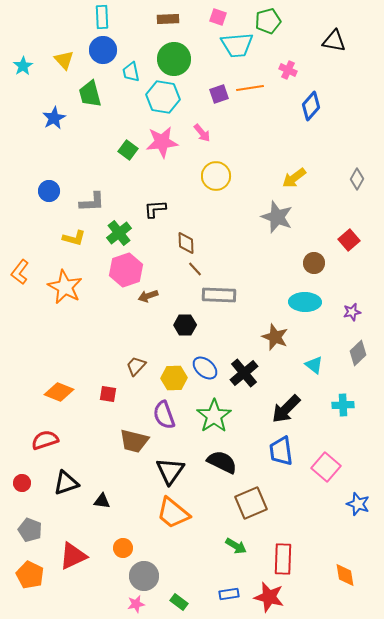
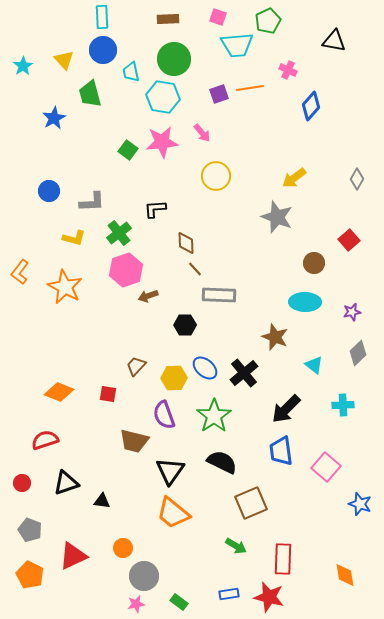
green pentagon at (268, 21): rotated 10 degrees counterclockwise
blue star at (358, 504): moved 2 px right
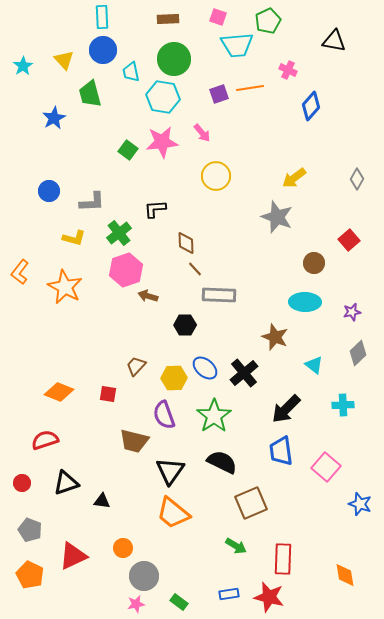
brown arrow at (148, 296): rotated 36 degrees clockwise
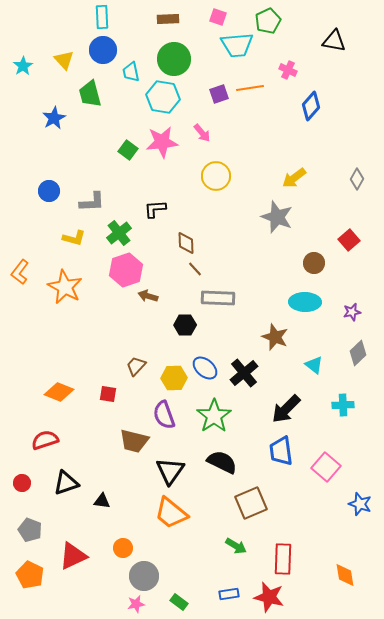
gray rectangle at (219, 295): moved 1 px left, 3 px down
orange trapezoid at (173, 513): moved 2 px left
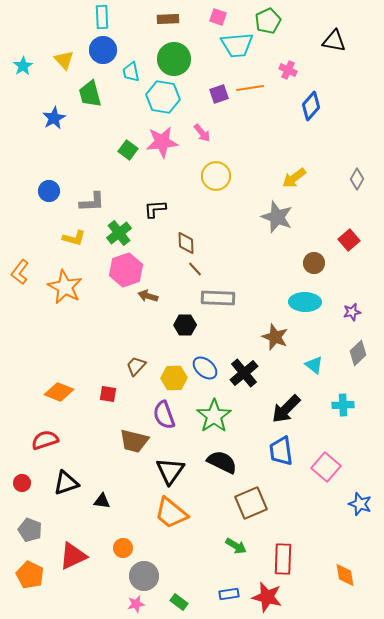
red star at (269, 597): moved 2 px left
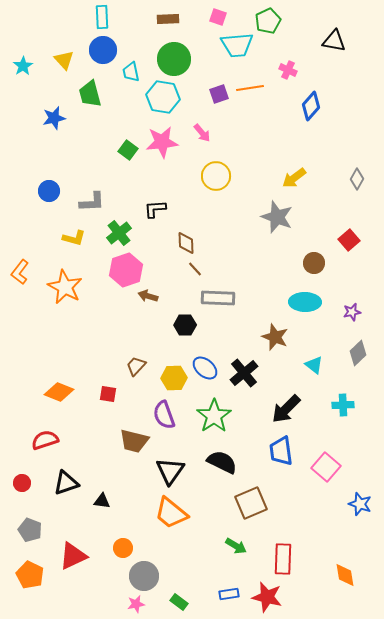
blue star at (54, 118): rotated 15 degrees clockwise
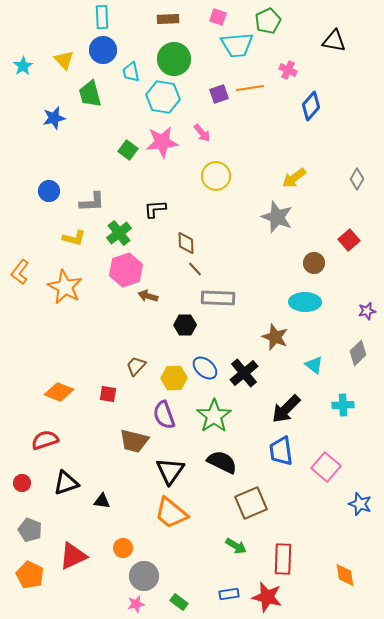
purple star at (352, 312): moved 15 px right, 1 px up
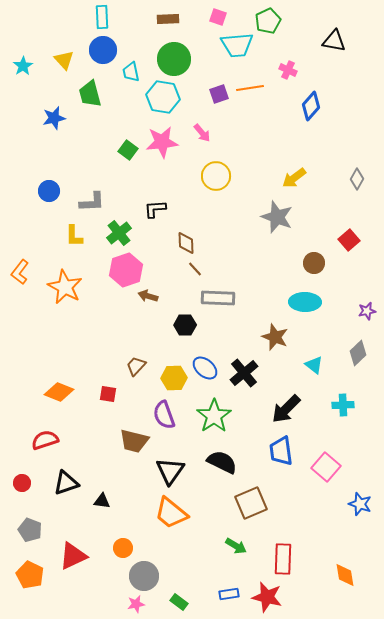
yellow L-shape at (74, 238): moved 2 px up; rotated 75 degrees clockwise
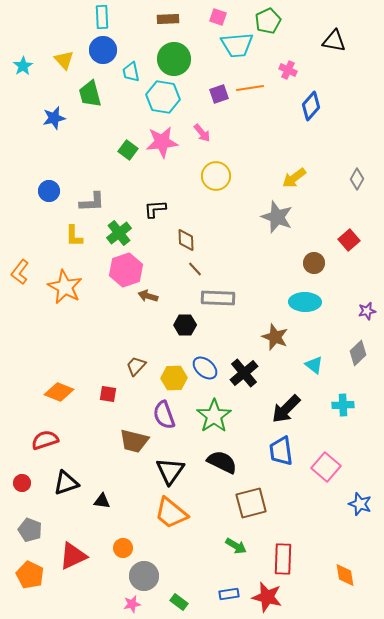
brown diamond at (186, 243): moved 3 px up
brown square at (251, 503): rotated 8 degrees clockwise
pink star at (136, 604): moved 4 px left
